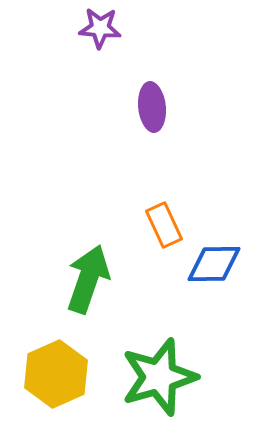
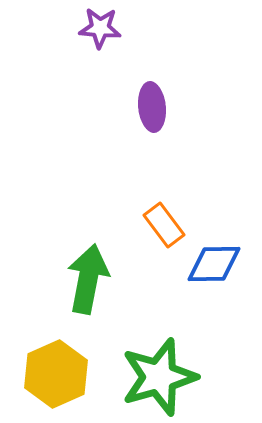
orange rectangle: rotated 12 degrees counterclockwise
green arrow: rotated 8 degrees counterclockwise
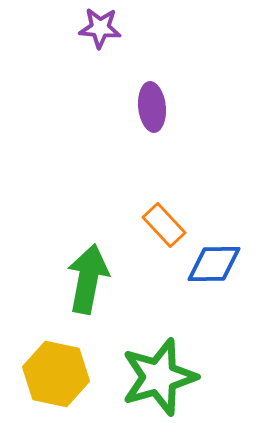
orange rectangle: rotated 6 degrees counterclockwise
yellow hexagon: rotated 24 degrees counterclockwise
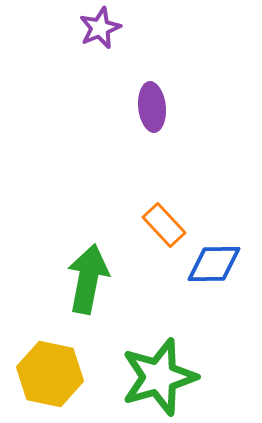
purple star: rotated 27 degrees counterclockwise
yellow hexagon: moved 6 px left
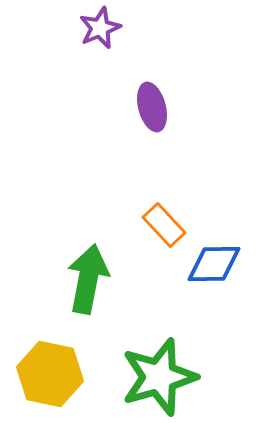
purple ellipse: rotated 9 degrees counterclockwise
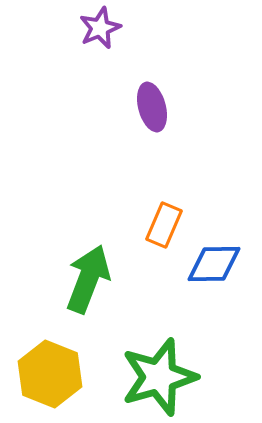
orange rectangle: rotated 66 degrees clockwise
green arrow: rotated 10 degrees clockwise
yellow hexagon: rotated 10 degrees clockwise
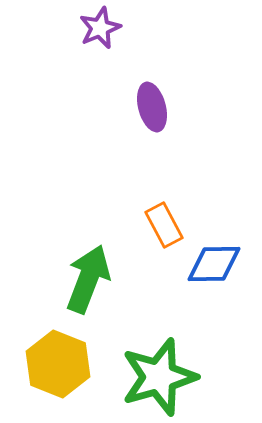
orange rectangle: rotated 51 degrees counterclockwise
yellow hexagon: moved 8 px right, 10 px up
